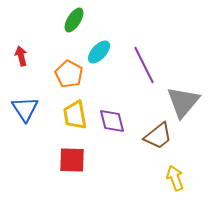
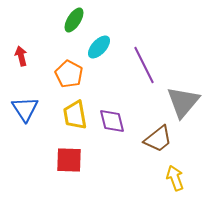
cyan ellipse: moved 5 px up
brown trapezoid: moved 3 px down
red square: moved 3 px left
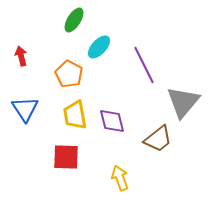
red square: moved 3 px left, 3 px up
yellow arrow: moved 55 px left
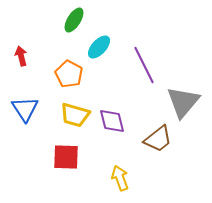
yellow trapezoid: rotated 64 degrees counterclockwise
